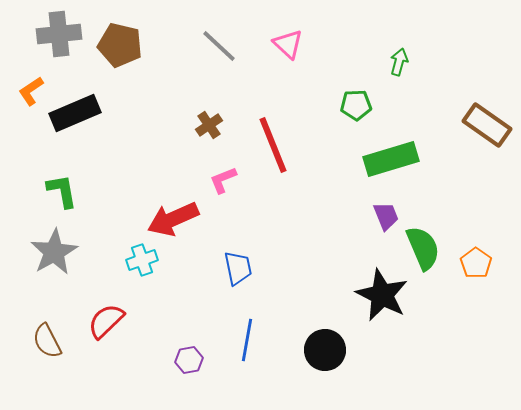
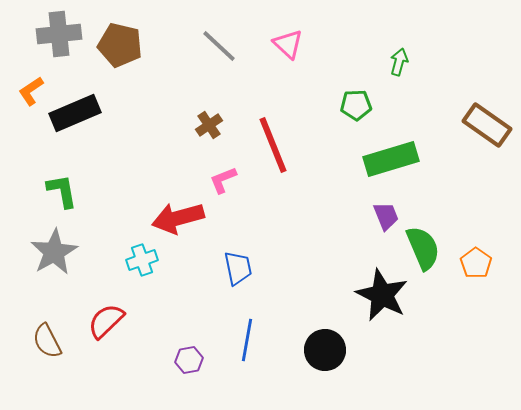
red arrow: moved 5 px right, 1 px up; rotated 9 degrees clockwise
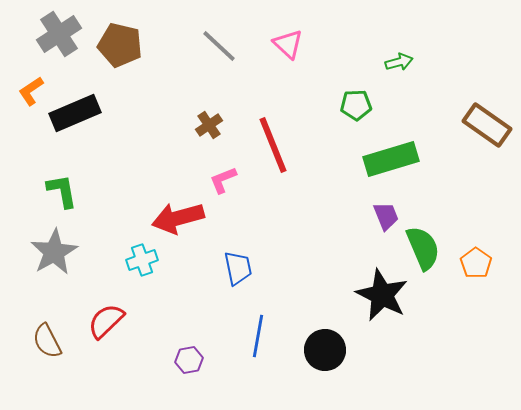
gray cross: rotated 27 degrees counterclockwise
green arrow: rotated 60 degrees clockwise
blue line: moved 11 px right, 4 px up
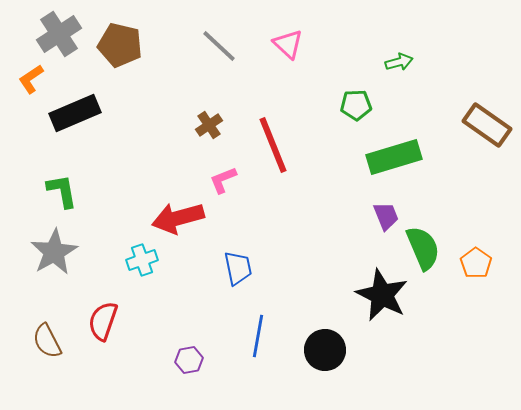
orange L-shape: moved 12 px up
green rectangle: moved 3 px right, 2 px up
red semicircle: moved 3 px left; rotated 27 degrees counterclockwise
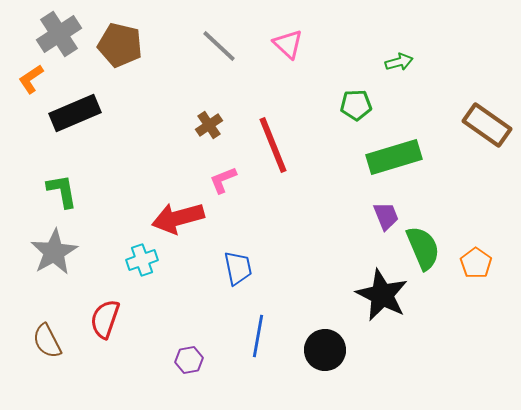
red semicircle: moved 2 px right, 2 px up
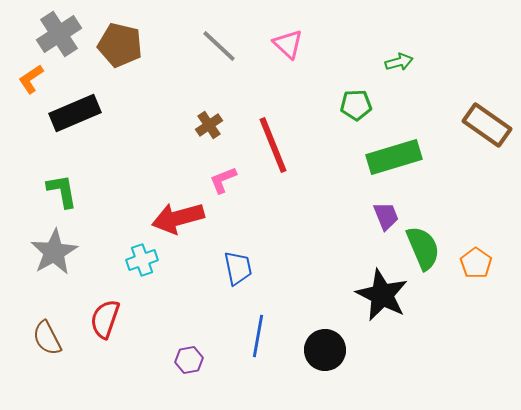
brown semicircle: moved 3 px up
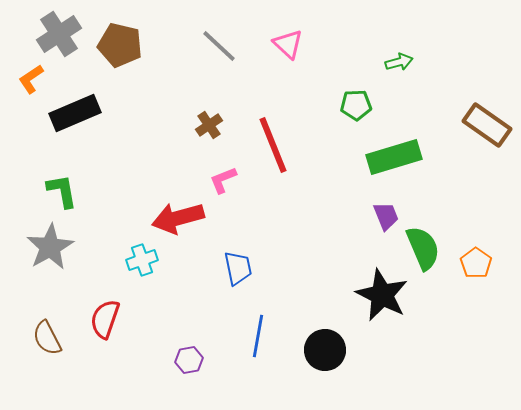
gray star: moved 4 px left, 5 px up
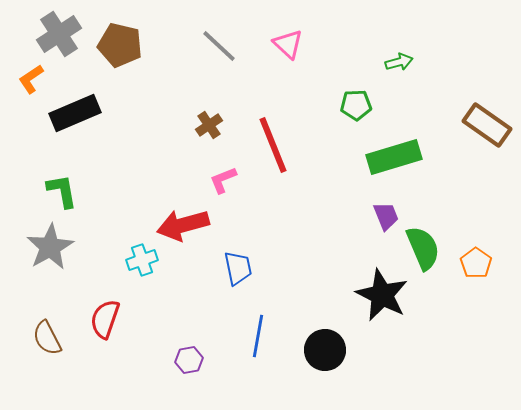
red arrow: moved 5 px right, 7 px down
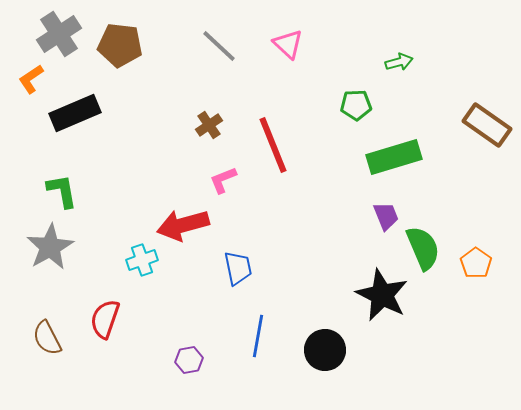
brown pentagon: rotated 6 degrees counterclockwise
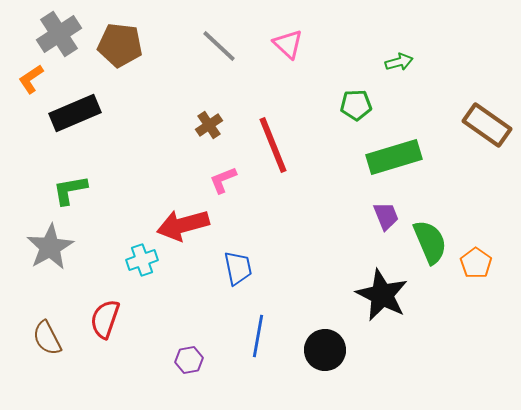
green L-shape: moved 8 px right, 1 px up; rotated 90 degrees counterclockwise
green semicircle: moved 7 px right, 6 px up
